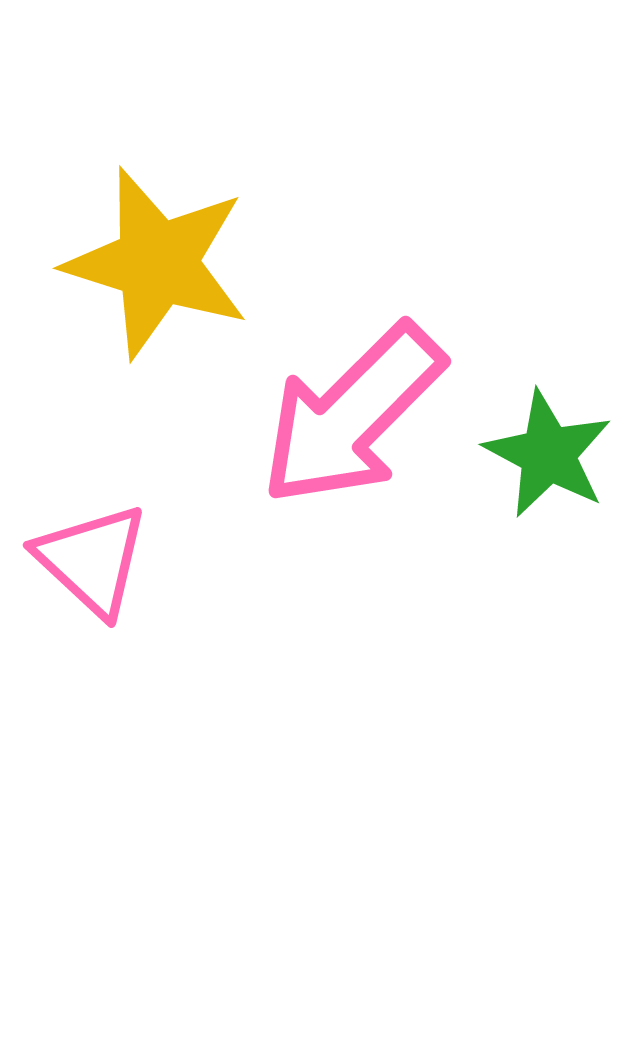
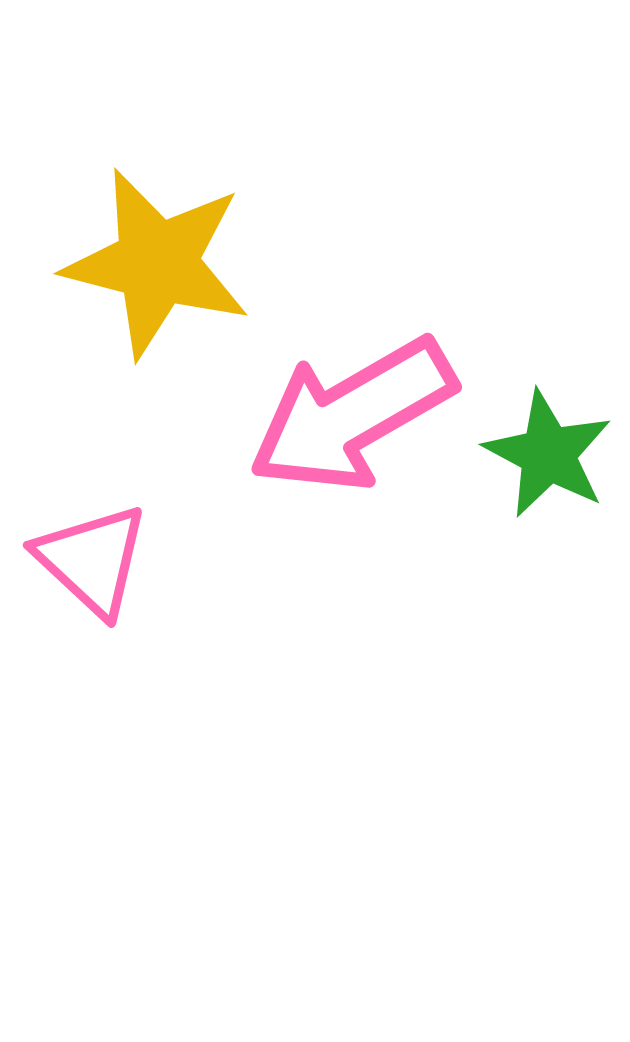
yellow star: rotated 3 degrees counterclockwise
pink arrow: rotated 15 degrees clockwise
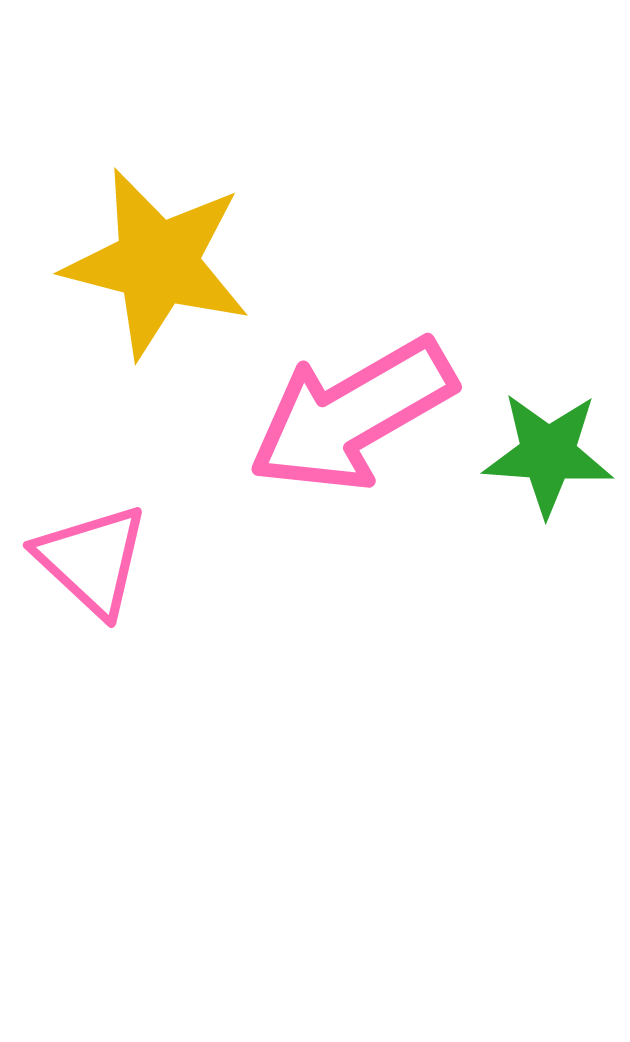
green star: rotated 24 degrees counterclockwise
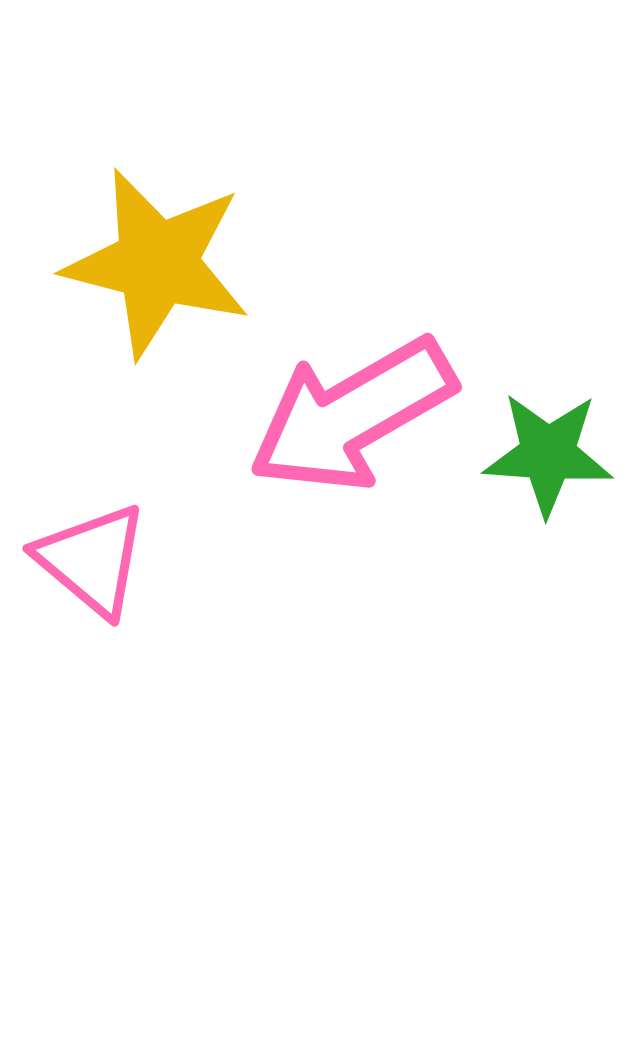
pink triangle: rotated 3 degrees counterclockwise
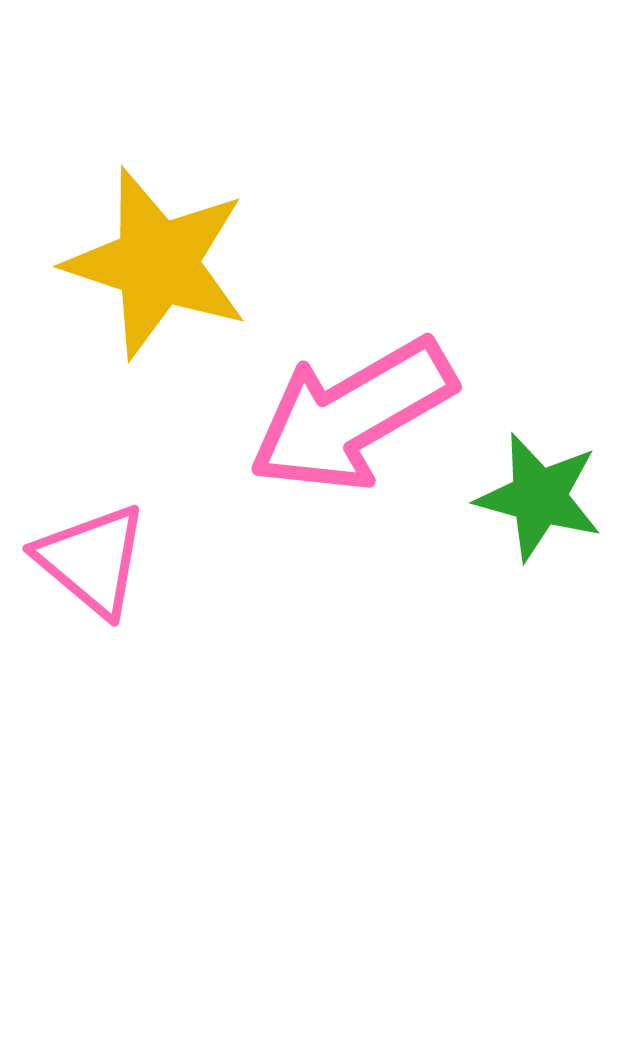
yellow star: rotated 4 degrees clockwise
green star: moved 9 px left, 43 px down; rotated 11 degrees clockwise
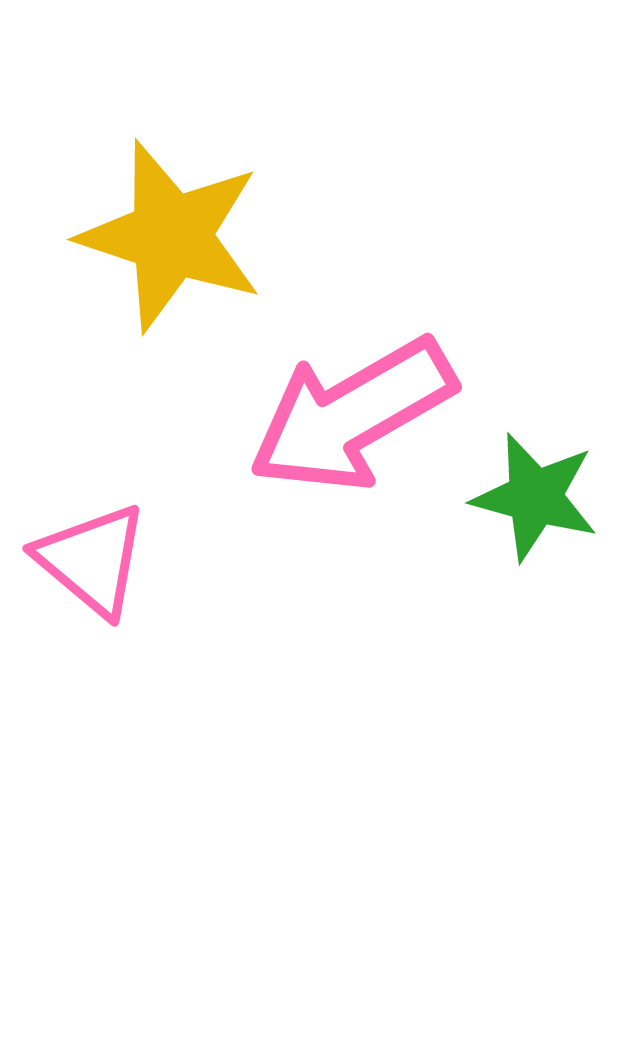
yellow star: moved 14 px right, 27 px up
green star: moved 4 px left
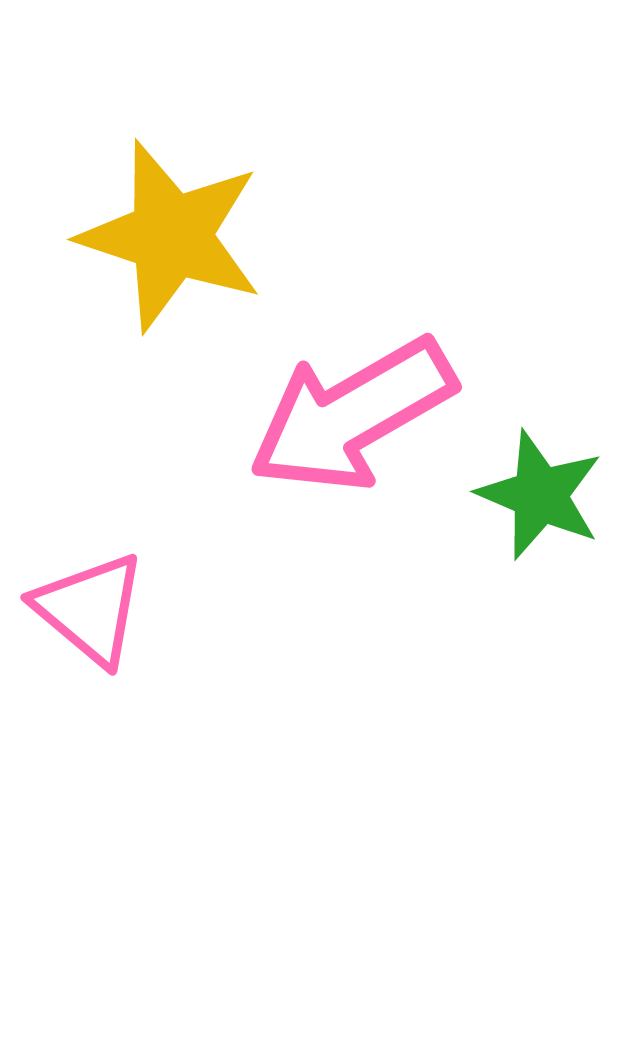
green star: moved 5 px right, 2 px up; rotated 8 degrees clockwise
pink triangle: moved 2 px left, 49 px down
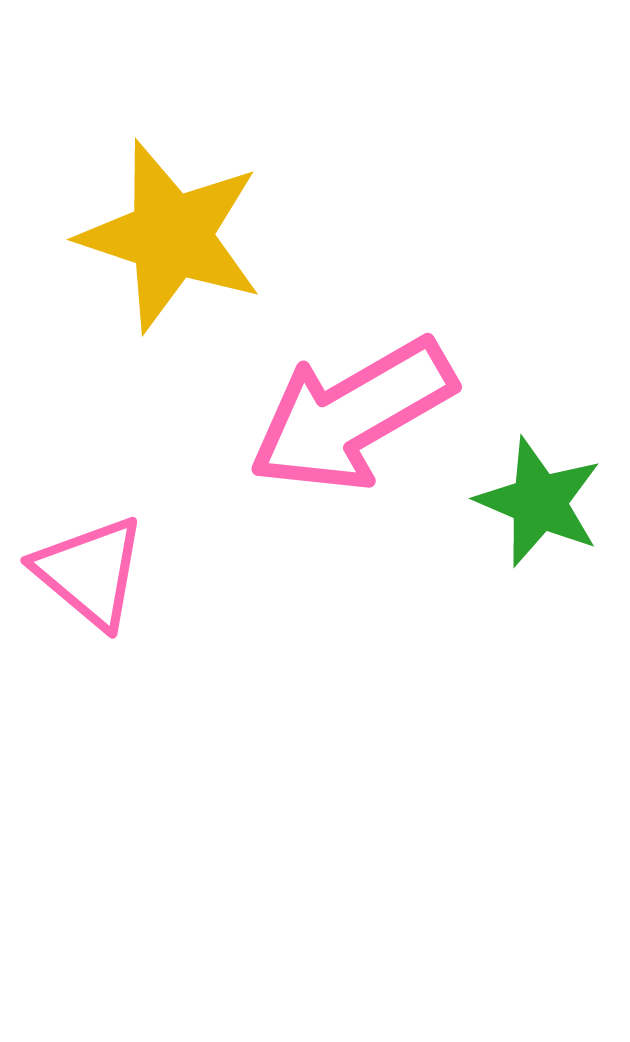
green star: moved 1 px left, 7 px down
pink triangle: moved 37 px up
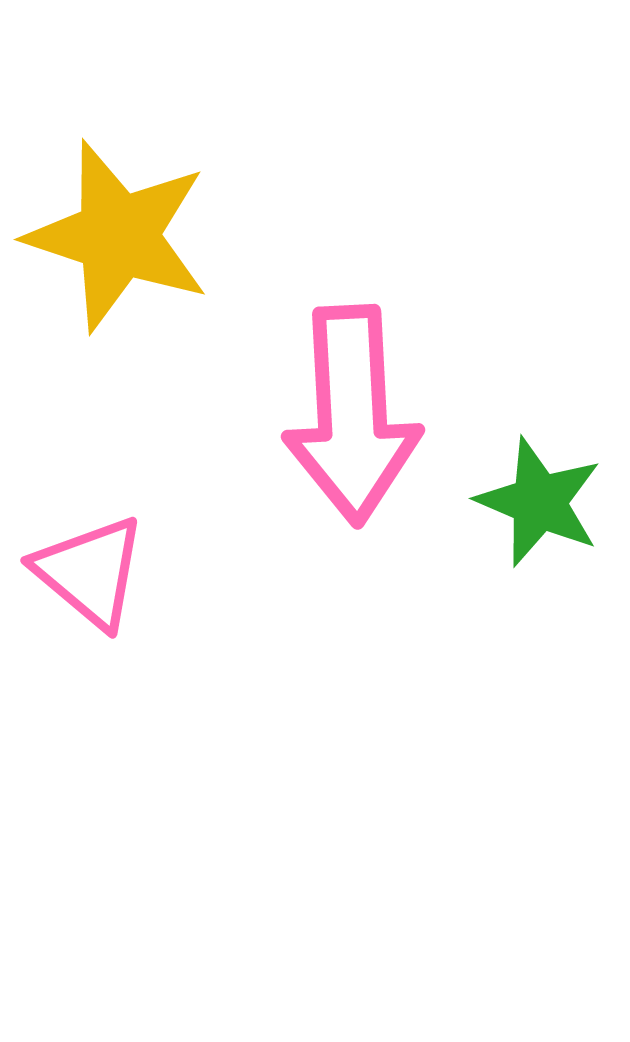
yellow star: moved 53 px left
pink arrow: rotated 63 degrees counterclockwise
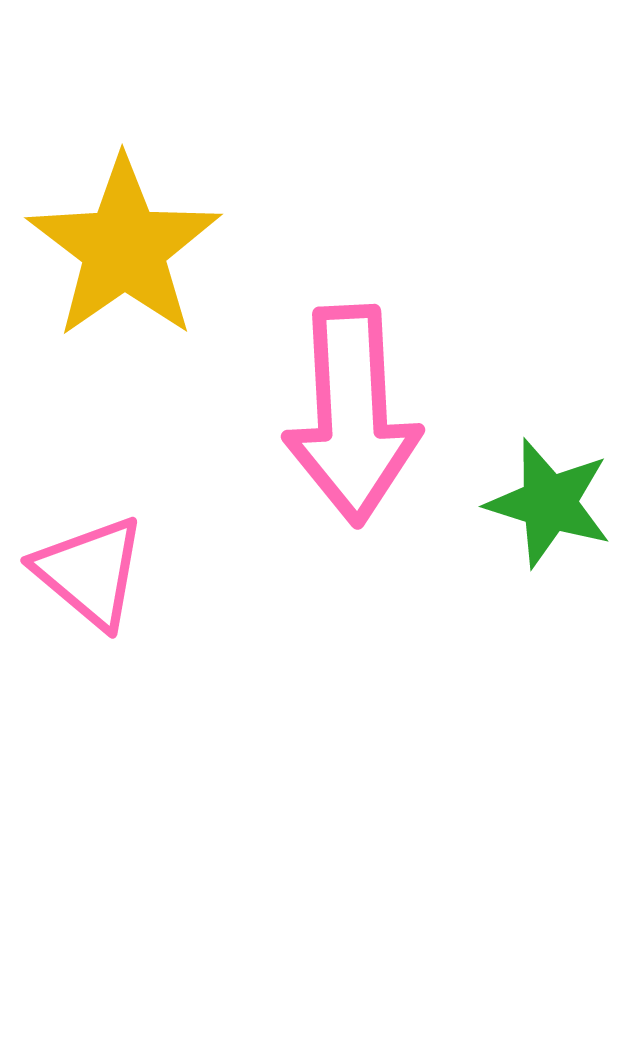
yellow star: moved 6 px right, 12 px down; rotated 19 degrees clockwise
green star: moved 10 px right, 1 px down; rotated 6 degrees counterclockwise
